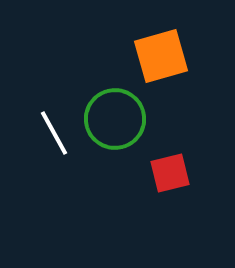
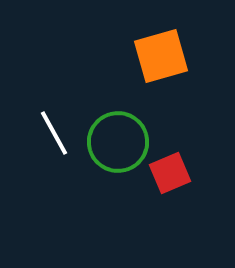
green circle: moved 3 px right, 23 px down
red square: rotated 9 degrees counterclockwise
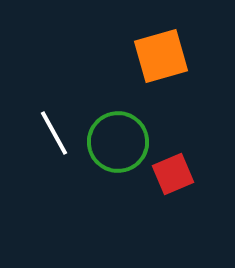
red square: moved 3 px right, 1 px down
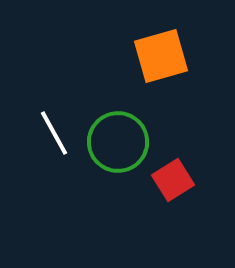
red square: moved 6 px down; rotated 9 degrees counterclockwise
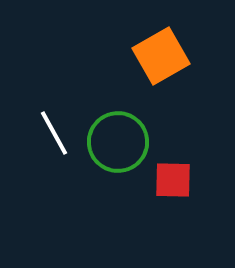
orange square: rotated 14 degrees counterclockwise
red square: rotated 33 degrees clockwise
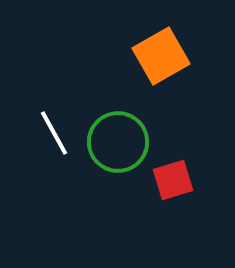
red square: rotated 18 degrees counterclockwise
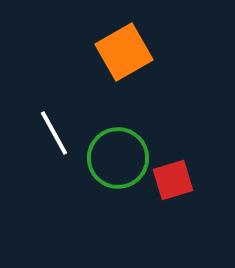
orange square: moved 37 px left, 4 px up
green circle: moved 16 px down
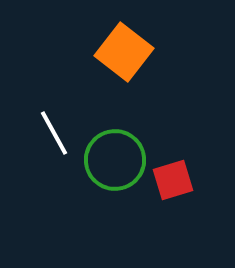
orange square: rotated 22 degrees counterclockwise
green circle: moved 3 px left, 2 px down
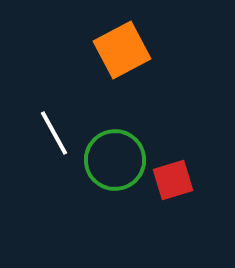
orange square: moved 2 px left, 2 px up; rotated 24 degrees clockwise
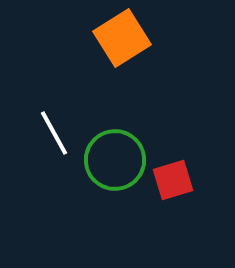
orange square: moved 12 px up; rotated 4 degrees counterclockwise
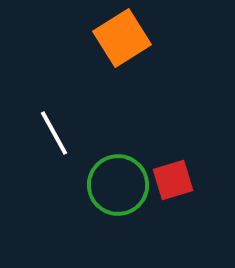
green circle: moved 3 px right, 25 px down
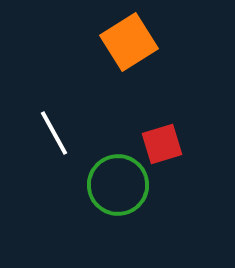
orange square: moved 7 px right, 4 px down
red square: moved 11 px left, 36 px up
